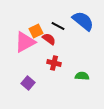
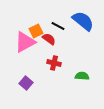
purple square: moved 2 px left
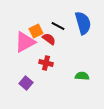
blue semicircle: moved 2 px down; rotated 35 degrees clockwise
red cross: moved 8 px left
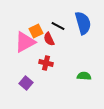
red semicircle: rotated 152 degrees counterclockwise
green semicircle: moved 2 px right
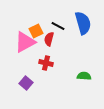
red semicircle: rotated 40 degrees clockwise
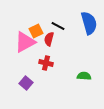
blue semicircle: moved 6 px right
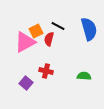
blue semicircle: moved 6 px down
red cross: moved 8 px down
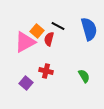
orange square: moved 1 px right; rotated 24 degrees counterclockwise
green semicircle: rotated 56 degrees clockwise
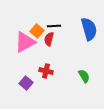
black line: moved 4 px left; rotated 32 degrees counterclockwise
